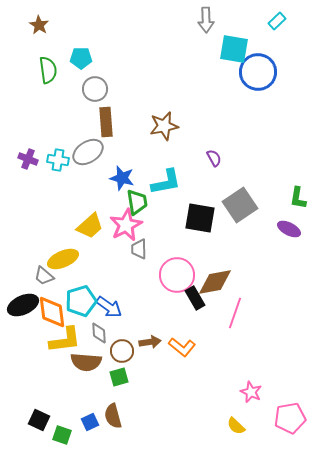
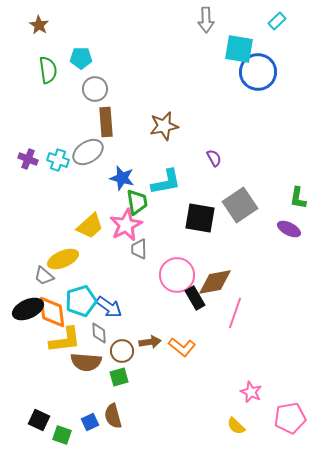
cyan square at (234, 49): moved 5 px right
cyan cross at (58, 160): rotated 10 degrees clockwise
black ellipse at (23, 305): moved 5 px right, 4 px down
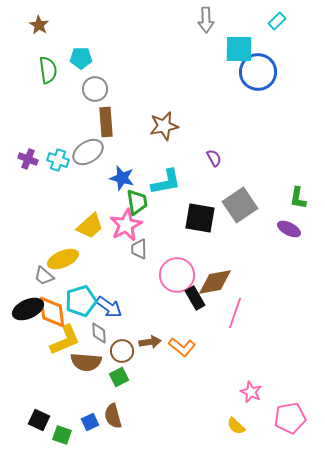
cyan square at (239, 49): rotated 8 degrees counterclockwise
yellow L-shape at (65, 340): rotated 16 degrees counterclockwise
green square at (119, 377): rotated 12 degrees counterclockwise
